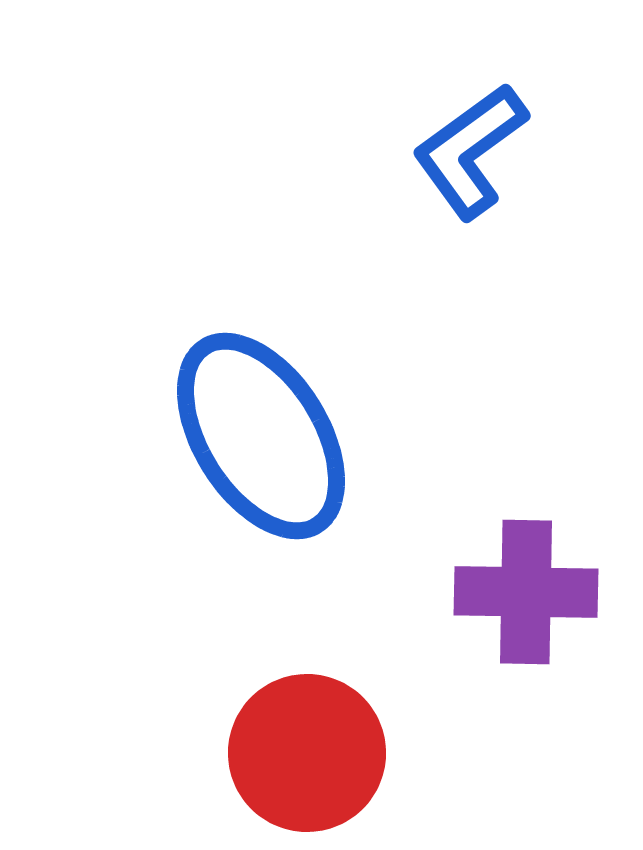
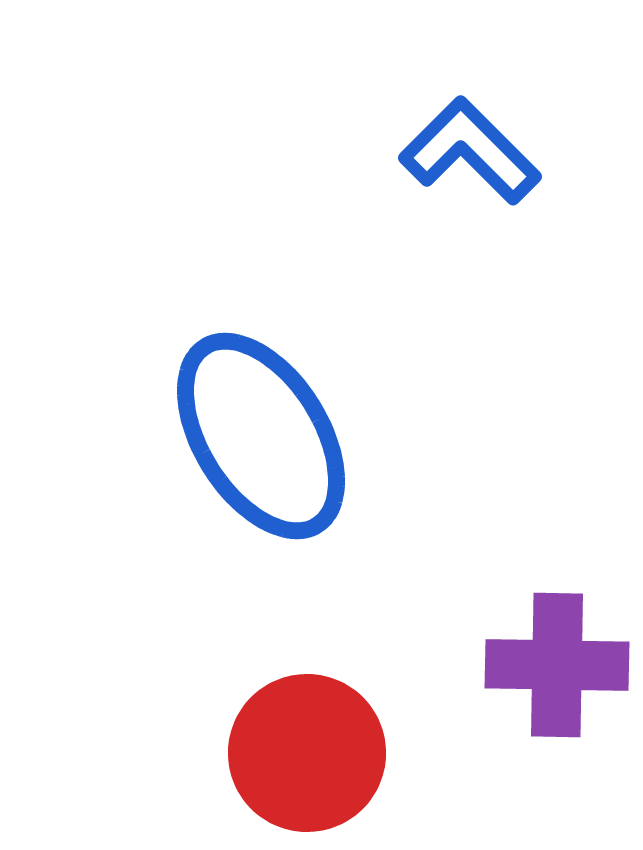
blue L-shape: rotated 81 degrees clockwise
purple cross: moved 31 px right, 73 px down
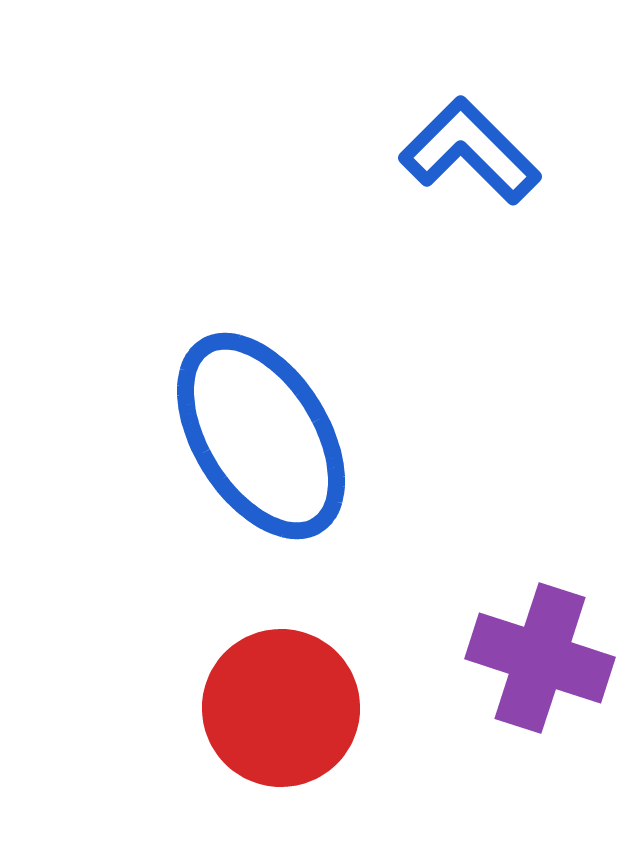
purple cross: moved 17 px left, 7 px up; rotated 17 degrees clockwise
red circle: moved 26 px left, 45 px up
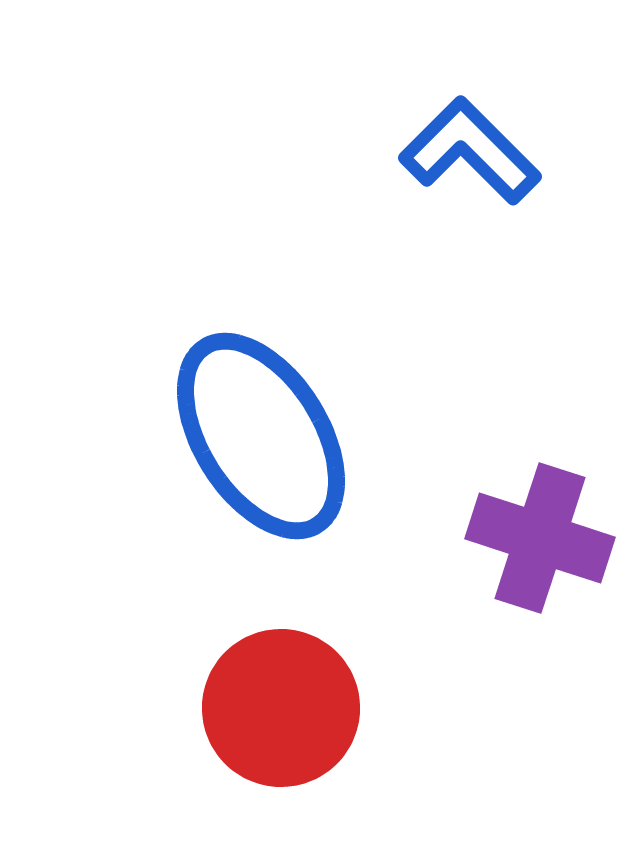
purple cross: moved 120 px up
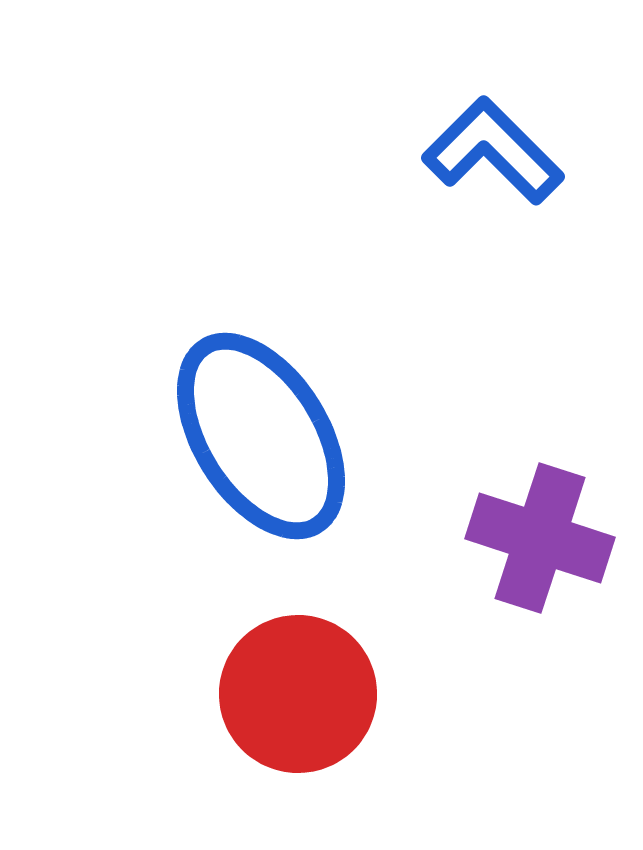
blue L-shape: moved 23 px right
red circle: moved 17 px right, 14 px up
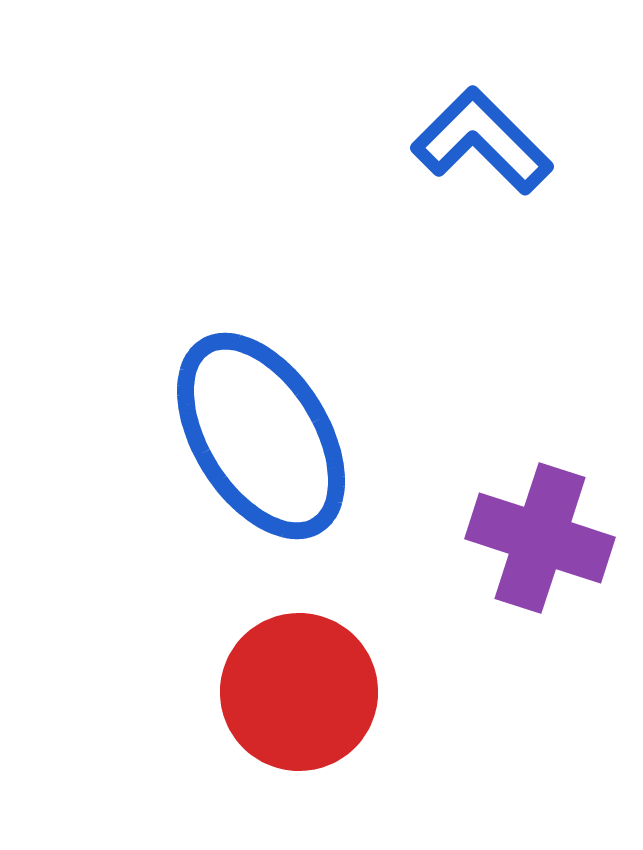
blue L-shape: moved 11 px left, 10 px up
red circle: moved 1 px right, 2 px up
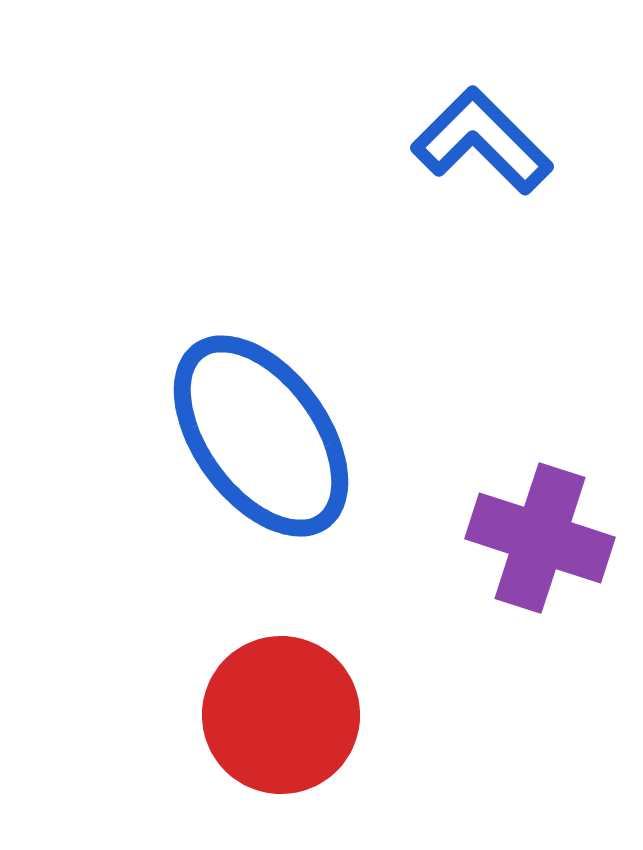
blue ellipse: rotated 4 degrees counterclockwise
red circle: moved 18 px left, 23 px down
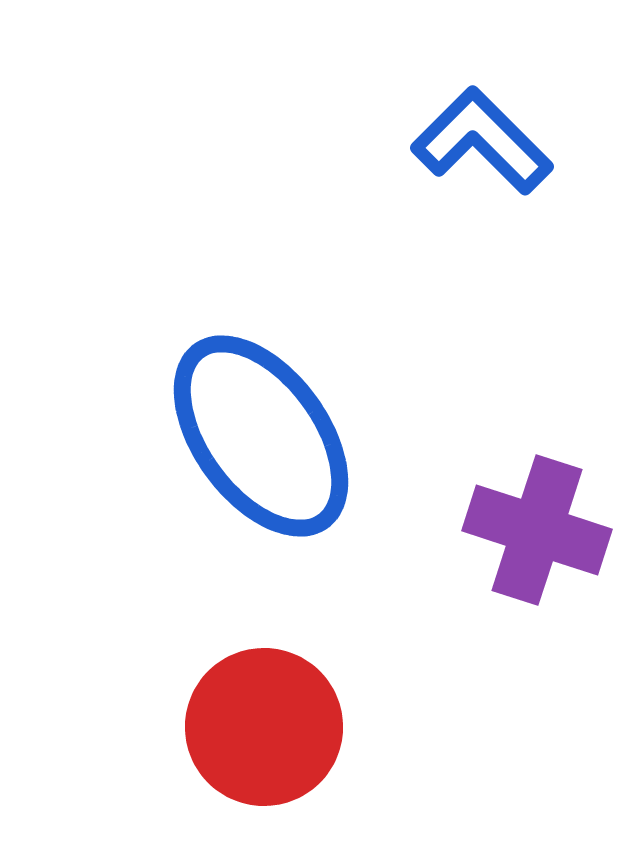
purple cross: moved 3 px left, 8 px up
red circle: moved 17 px left, 12 px down
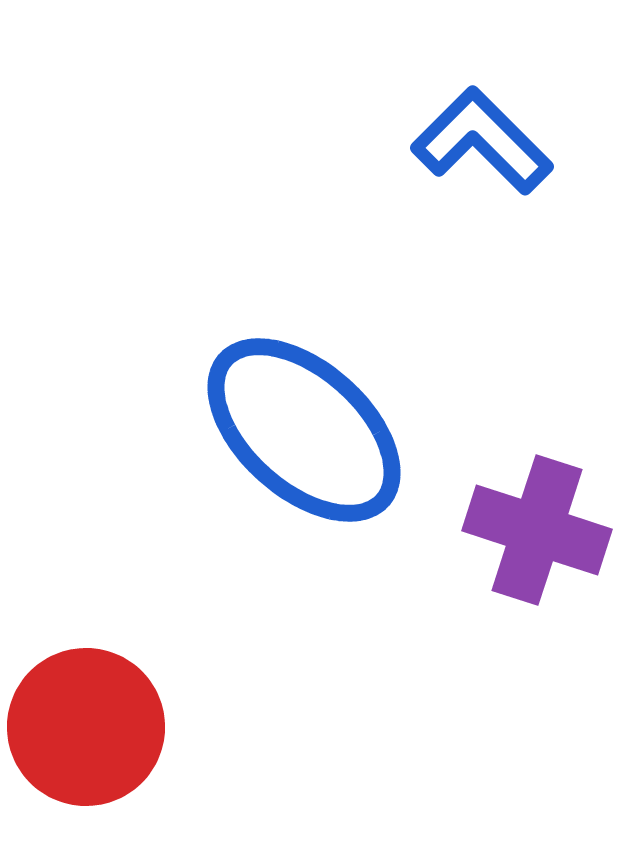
blue ellipse: moved 43 px right, 6 px up; rotated 12 degrees counterclockwise
red circle: moved 178 px left
